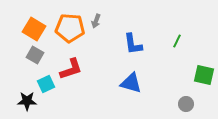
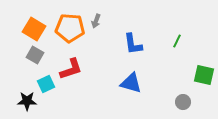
gray circle: moved 3 px left, 2 px up
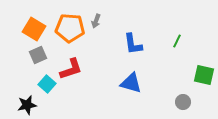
gray square: moved 3 px right; rotated 36 degrees clockwise
cyan square: moved 1 px right; rotated 24 degrees counterclockwise
black star: moved 4 px down; rotated 12 degrees counterclockwise
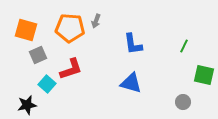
orange square: moved 8 px left, 1 px down; rotated 15 degrees counterclockwise
green line: moved 7 px right, 5 px down
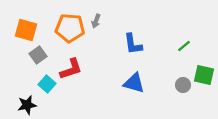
green line: rotated 24 degrees clockwise
gray square: rotated 12 degrees counterclockwise
blue triangle: moved 3 px right
gray circle: moved 17 px up
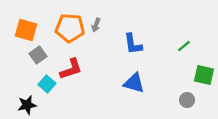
gray arrow: moved 4 px down
gray circle: moved 4 px right, 15 px down
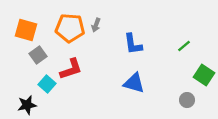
green square: rotated 20 degrees clockwise
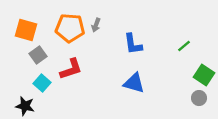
cyan square: moved 5 px left, 1 px up
gray circle: moved 12 px right, 2 px up
black star: moved 2 px left, 1 px down; rotated 24 degrees clockwise
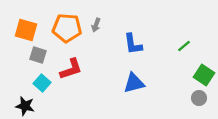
orange pentagon: moved 3 px left
gray square: rotated 36 degrees counterclockwise
blue triangle: rotated 30 degrees counterclockwise
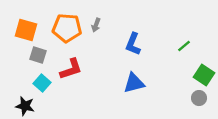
blue L-shape: rotated 30 degrees clockwise
